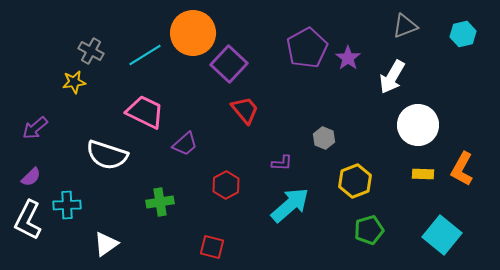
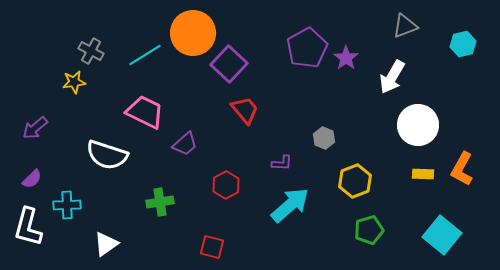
cyan hexagon: moved 10 px down
purple star: moved 2 px left
purple semicircle: moved 1 px right, 2 px down
white L-shape: moved 7 px down; rotated 12 degrees counterclockwise
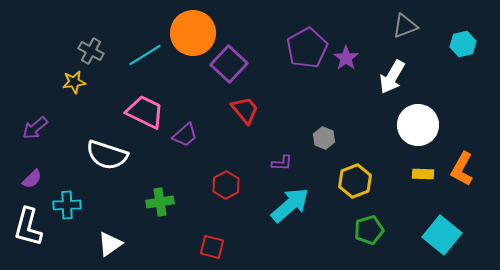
purple trapezoid: moved 9 px up
white triangle: moved 4 px right
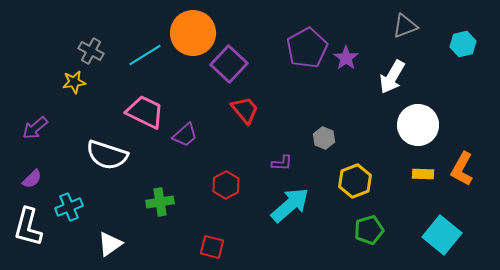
cyan cross: moved 2 px right, 2 px down; rotated 20 degrees counterclockwise
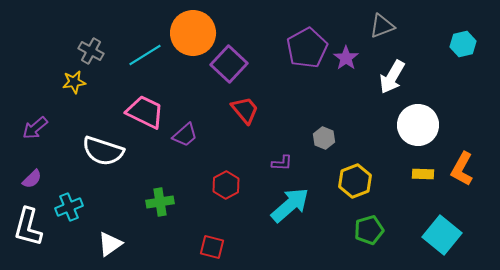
gray triangle: moved 23 px left
white semicircle: moved 4 px left, 4 px up
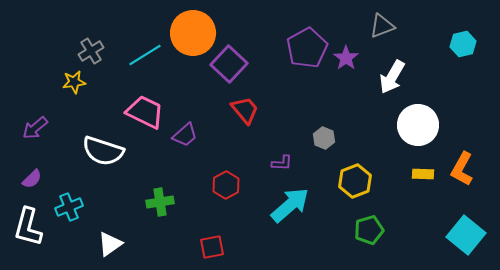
gray cross: rotated 30 degrees clockwise
cyan square: moved 24 px right
red square: rotated 25 degrees counterclockwise
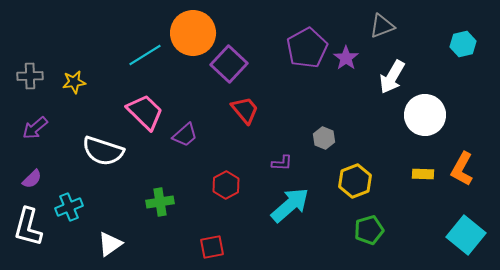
gray cross: moved 61 px left, 25 px down; rotated 30 degrees clockwise
pink trapezoid: rotated 18 degrees clockwise
white circle: moved 7 px right, 10 px up
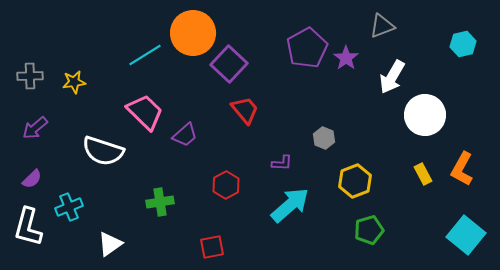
yellow rectangle: rotated 60 degrees clockwise
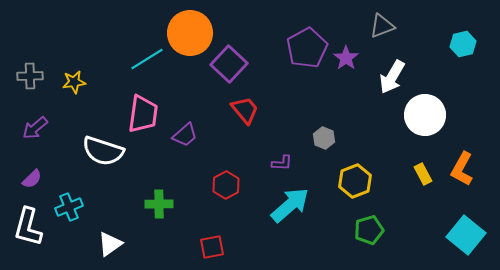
orange circle: moved 3 px left
cyan line: moved 2 px right, 4 px down
pink trapezoid: moved 2 px left, 2 px down; rotated 54 degrees clockwise
green cross: moved 1 px left, 2 px down; rotated 8 degrees clockwise
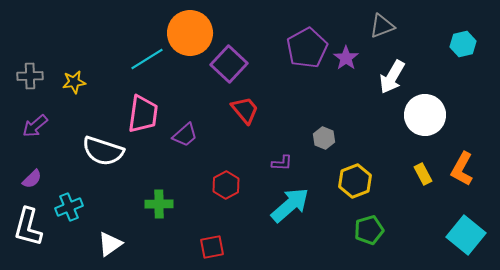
purple arrow: moved 2 px up
